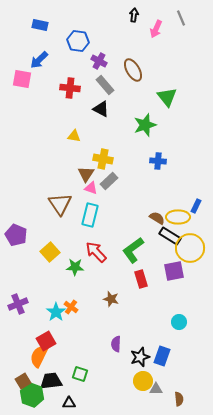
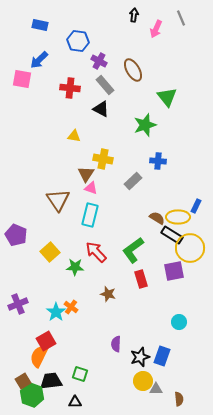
gray rectangle at (109, 181): moved 24 px right
brown triangle at (60, 204): moved 2 px left, 4 px up
black rectangle at (170, 236): moved 2 px right, 1 px up
brown star at (111, 299): moved 3 px left, 5 px up
black triangle at (69, 403): moved 6 px right, 1 px up
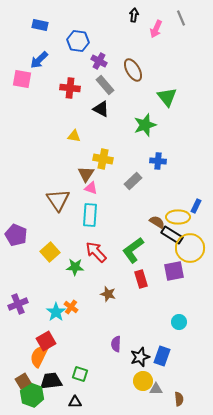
cyan rectangle at (90, 215): rotated 10 degrees counterclockwise
brown semicircle at (157, 218): moved 4 px down
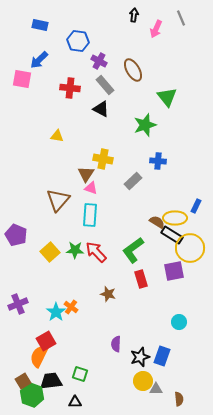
yellow triangle at (74, 136): moved 17 px left
brown triangle at (58, 200): rotated 15 degrees clockwise
yellow ellipse at (178, 217): moved 3 px left, 1 px down
green star at (75, 267): moved 17 px up
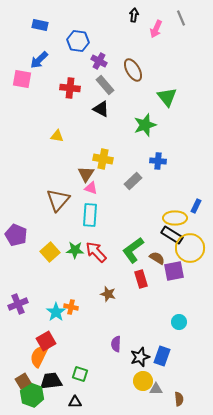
brown semicircle at (157, 222): moved 36 px down
orange cross at (71, 307): rotated 24 degrees counterclockwise
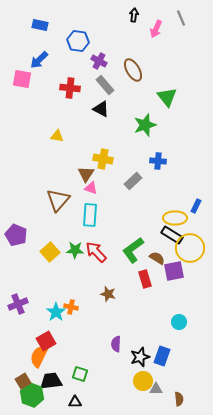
red rectangle at (141, 279): moved 4 px right
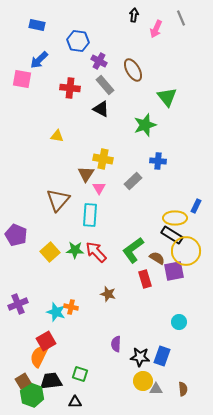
blue rectangle at (40, 25): moved 3 px left
pink triangle at (91, 188): moved 8 px right; rotated 40 degrees clockwise
yellow circle at (190, 248): moved 4 px left, 3 px down
cyan star at (56, 312): rotated 18 degrees counterclockwise
black star at (140, 357): rotated 24 degrees clockwise
brown semicircle at (179, 399): moved 4 px right, 10 px up
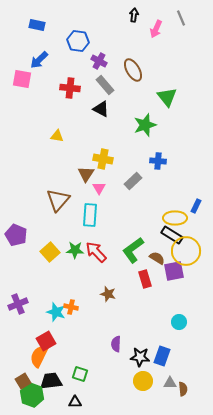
gray triangle at (156, 389): moved 14 px right, 6 px up
